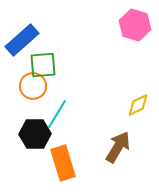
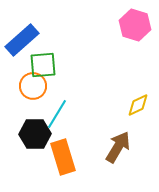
orange rectangle: moved 6 px up
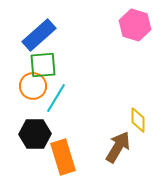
blue rectangle: moved 17 px right, 5 px up
yellow diamond: moved 15 px down; rotated 65 degrees counterclockwise
cyan line: moved 1 px left, 16 px up
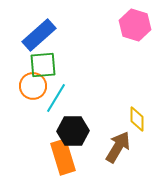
yellow diamond: moved 1 px left, 1 px up
black hexagon: moved 38 px right, 3 px up
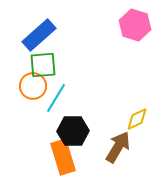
yellow diamond: rotated 65 degrees clockwise
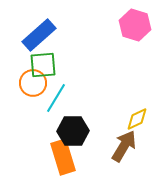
orange circle: moved 3 px up
brown arrow: moved 6 px right, 1 px up
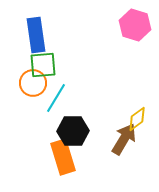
blue rectangle: moved 3 px left; rotated 56 degrees counterclockwise
yellow diamond: rotated 10 degrees counterclockwise
brown arrow: moved 7 px up
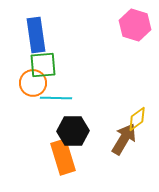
cyan line: rotated 60 degrees clockwise
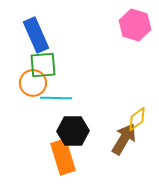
blue rectangle: rotated 16 degrees counterclockwise
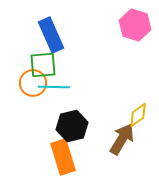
blue rectangle: moved 15 px right
cyan line: moved 2 px left, 11 px up
yellow diamond: moved 1 px right, 4 px up
black hexagon: moved 1 px left, 5 px up; rotated 12 degrees counterclockwise
brown arrow: moved 2 px left
